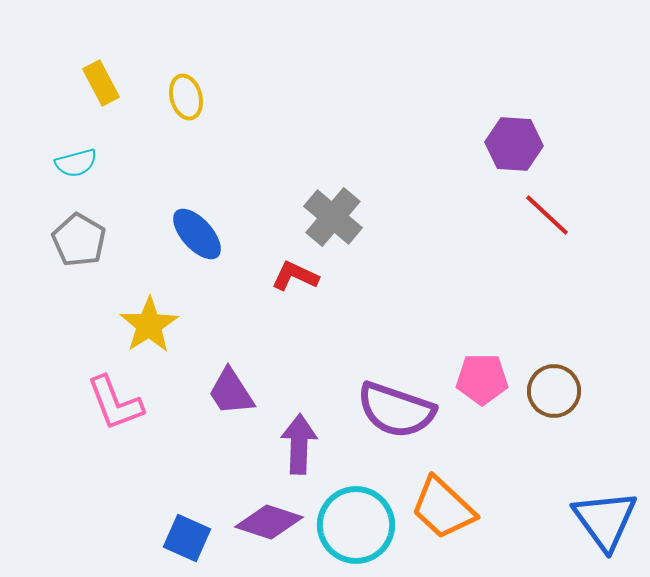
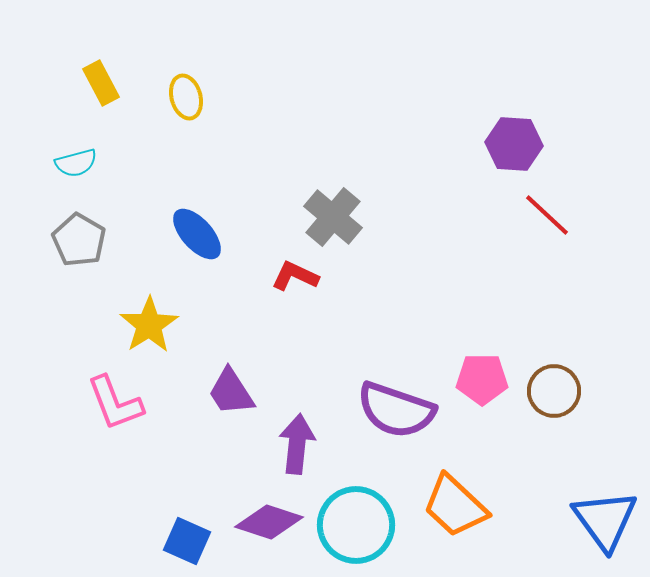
purple arrow: moved 2 px left; rotated 4 degrees clockwise
orange trapezoid: moved 12 px right, 2 px up
blue square: moved 3 px down
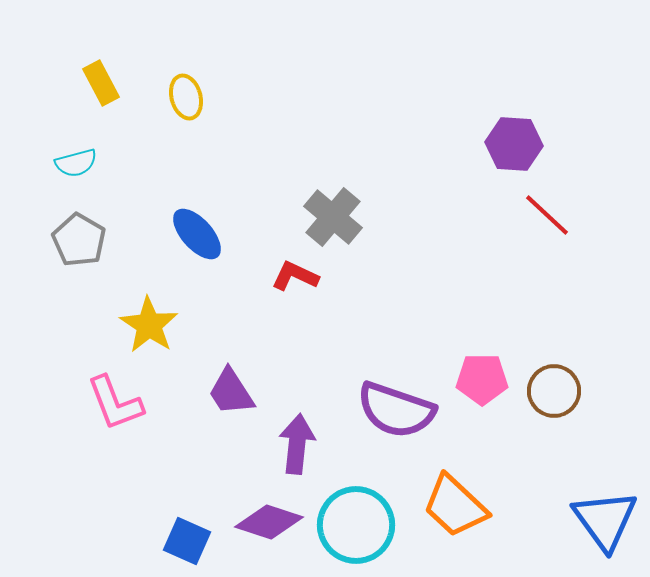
yellow star: rotated 6 degrees counterclockwise
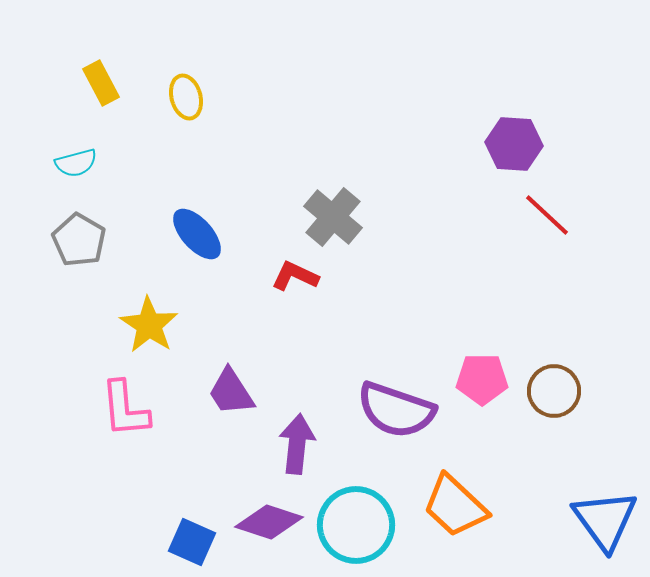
pink L-shape: moved 10 px right, 6 px down; rotated 16 degrees clockwise
blue square: moved 5 px right, 1 px down
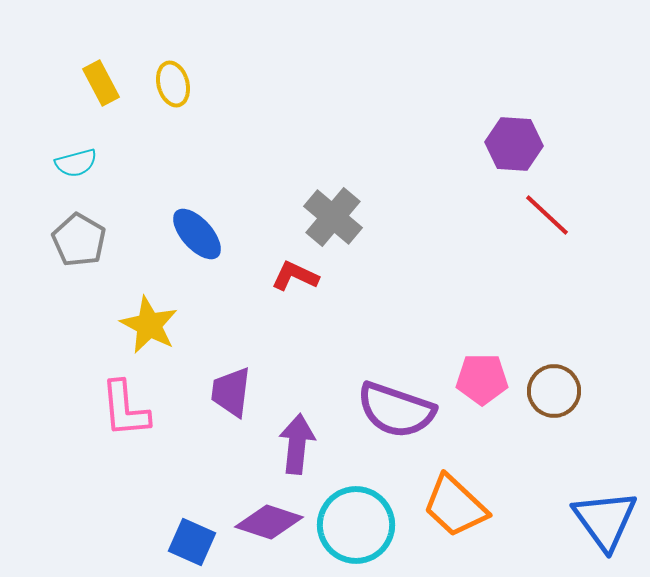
yellow ellipse: moved 13 px left, 13 px up
yellow star: rotated 6 degrees counterclockwise
purple trapezoid: rotated 40 degrees clockwise
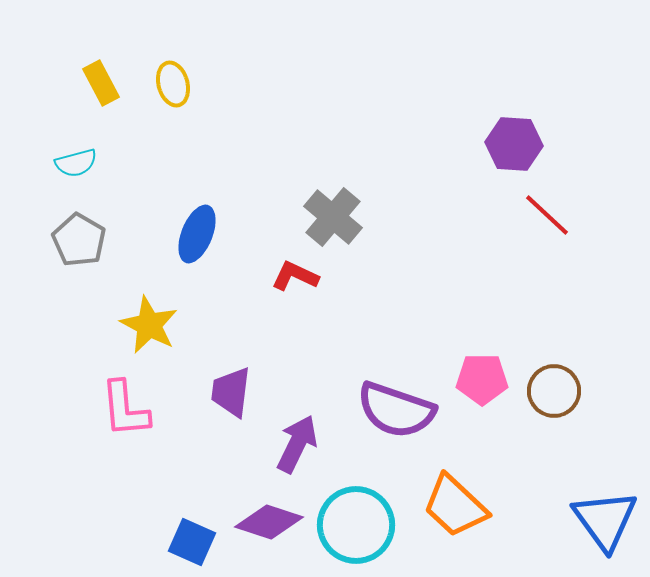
blue ellipse: rotated 64 degrees clockwise
purple arrow: rotated 20 degrees clockwise
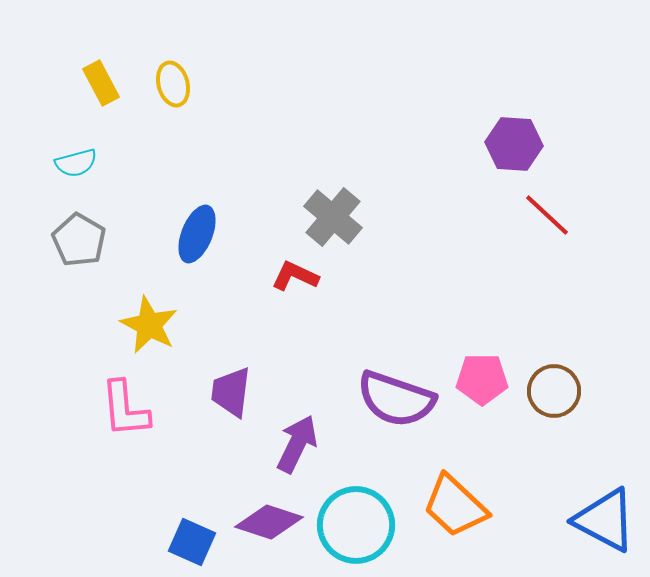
purple semicircle: moved 11 px up
blue triangle: rotated 26 degrees counterclockwise
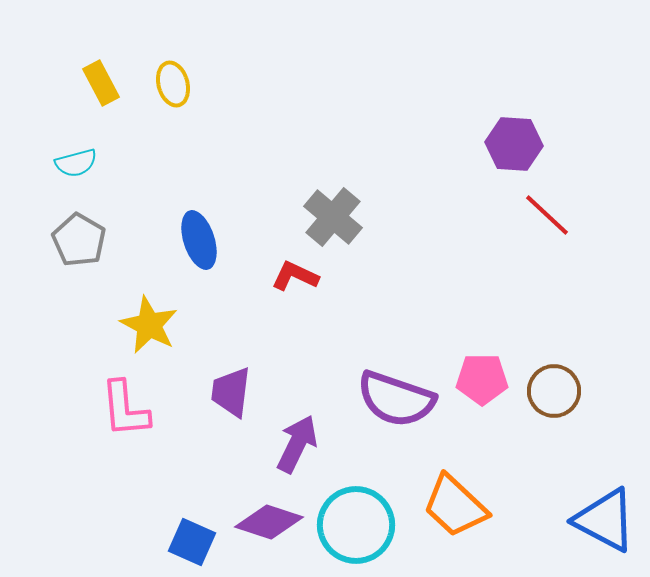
blue ellipse: moved 2 px right, 6 px down; rotated 40 degrees counterclockwise
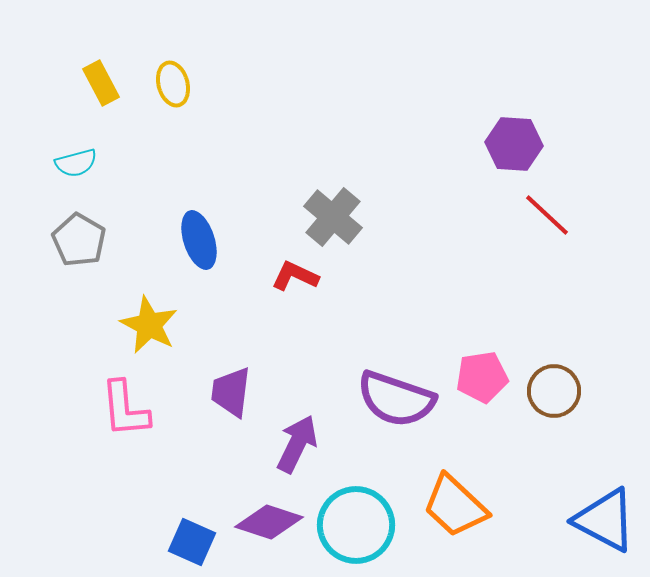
pink pentagon: moved 2 px up; rotated 9 degrees counterclockwise
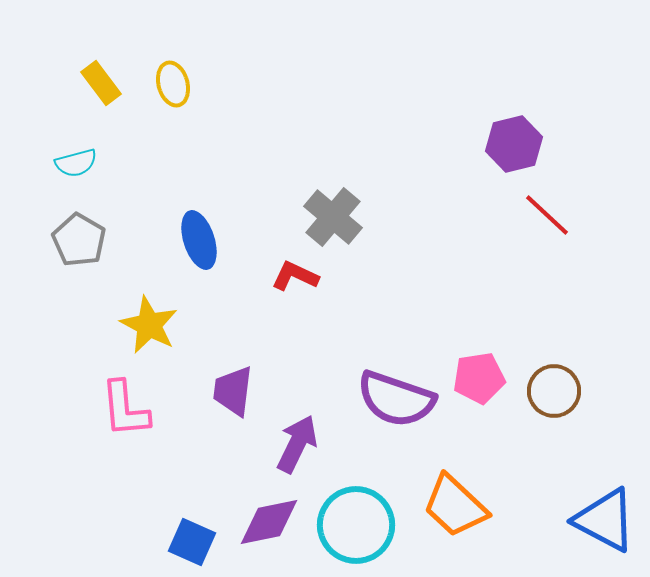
yellow rectangle: rotated 9 degrees counterclockwise
purple hexagon: rotated 18 degrees counterclockwise
pink pentagon: moved 3 px left, 1 px down
purple trapezoid: moved 2 px right, 1 px up
purple diamond: rotated 30 degrees counterclockwise
